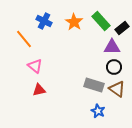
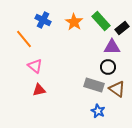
blue cross: moved 1 px left, 1 px up
black circle: moved 6 px left
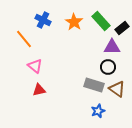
blue star: rotated 24 degrees clockwise
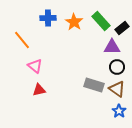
blue cross: moved 5 px right, 2 px up; rotated 28 degrees counterclockwise
orange line: moved 2 px left, 1 px down
black circle: moved 9 px right
blue star: moved 21 px right; rotated 16 degrees counterclockwise
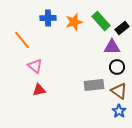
orange star: rotated 24 degrees clockwise
gray rectangle: rotated 24 degrees counterclockwise
brown triangle: moved 2 px right, 2 px down
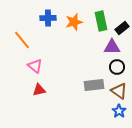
green rectangle: rotated 30 degrees clockwise
